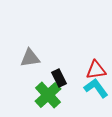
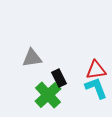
gray triangle: moved 2 px right
cyan L-shape: rotated 15 degrees clockwise
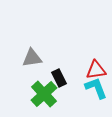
green cross: moved 4 px left, 1 px up
